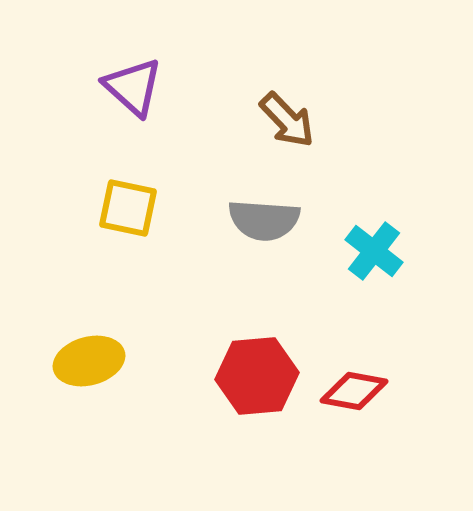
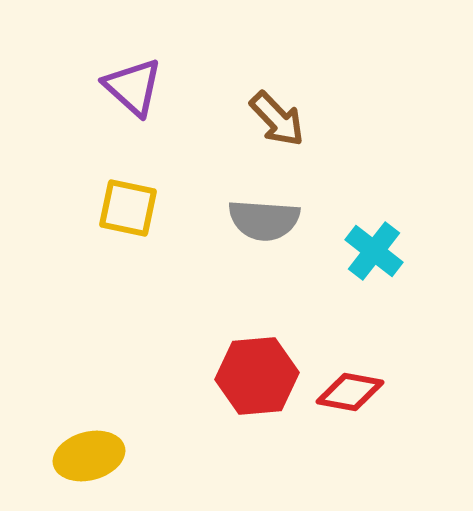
brown arrow: moved 10 px left, 1 px up
yellow ellipse: moved 95 px down
red diamond: moved 4 px left, 1 px down
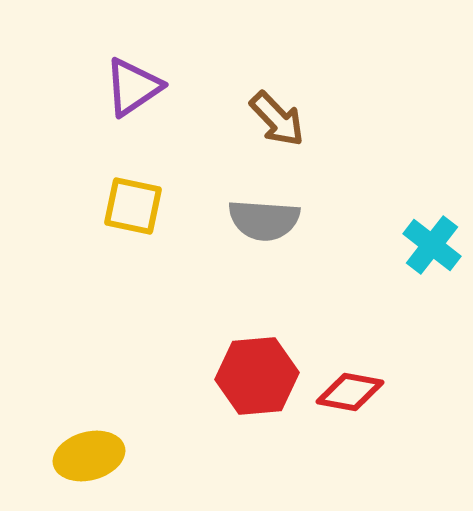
purple triangle: rotated 44 degrees clockwise
yellow square: moved 5 px right, 2 px up
cyan cross: moved 58 px right, 6 px up
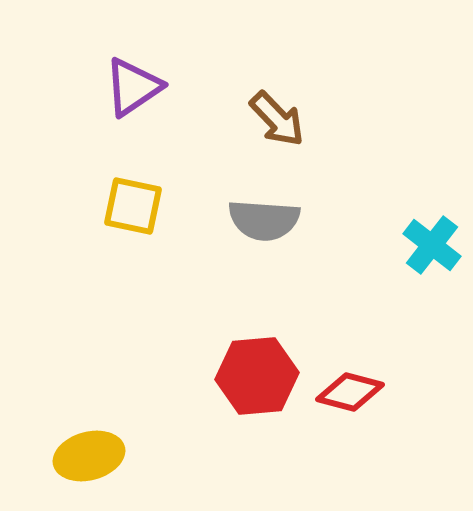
red diamond: rotated 4 degrees clockwise
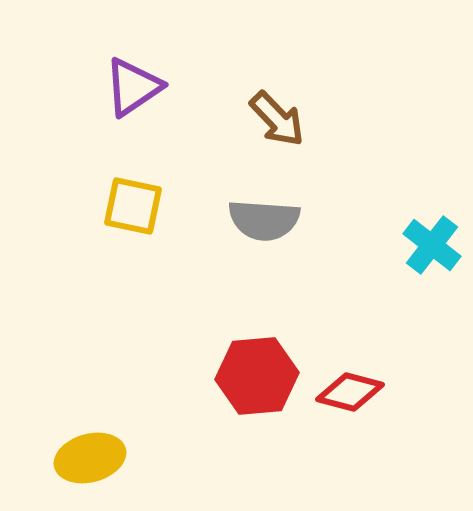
yellow ellipse: moved 1 px right, 2 px down
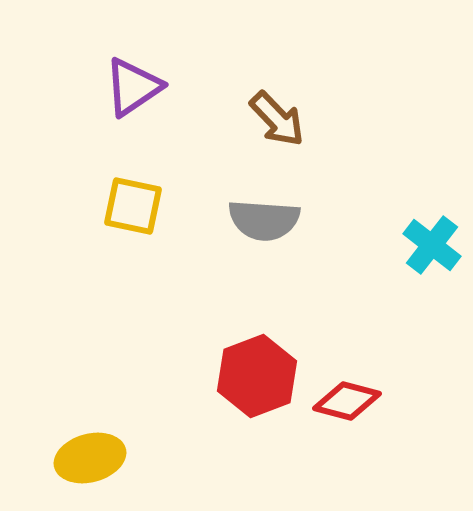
red hexagon: rotated 16 degrees counterclockwise
red diamond: moved 3 px left, 9 px down
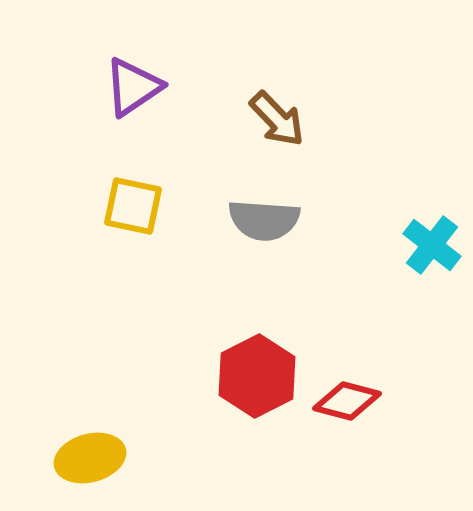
red hexagon: rotated 6 degrees counterclockwise
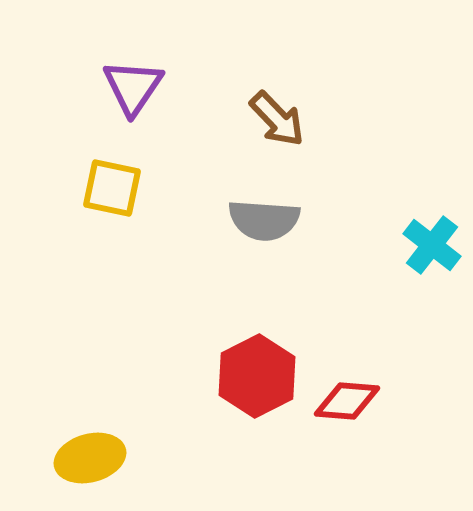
purple triangle: rotated 22 degrees counterclockwise
yellow square: moved 21 px left, 18 px up
red diamond: rotated 10 degrees counterclockwise
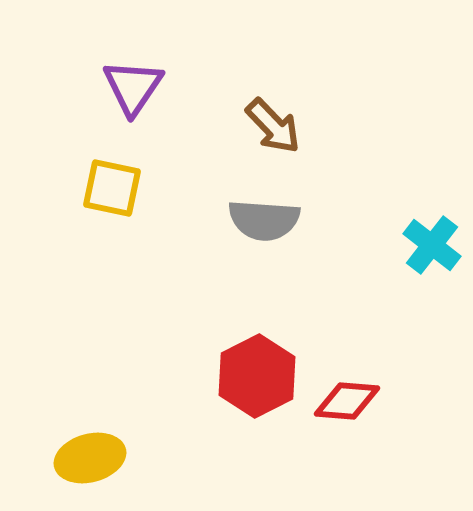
brown arrow: moved 4 px left, 7 px down
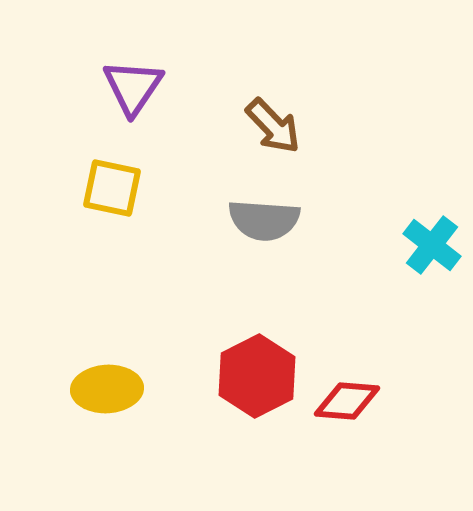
yellow ellipse: moved 17 px right, 69 px up; rotated 12 degrees clockwise
